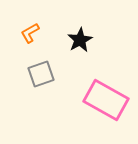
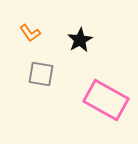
orange L-shape: rotated 95 degrees counterclockwise
gray square: rotated 28 degrees clockwise
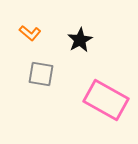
orange L-shape: rotated 15 degrees counterclockwise
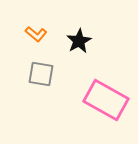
orange L-shape: moved 6 px right, 1 px down
black star: moved 1 px left, 1 px down
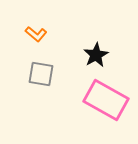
black star: moved 17 px right, 14 px down
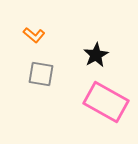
orange L-shape: moved 2 px left, 1 px down
pink rectangle: moved 2 px down
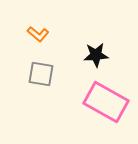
orange L-shape: moved 4 px right, 1 px up
black star: rotated 25 degrees clockwise
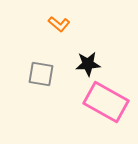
orange L-shape: moved 21 px right, 10 px up
black star: moved 8 px left, 9 px down
